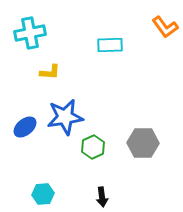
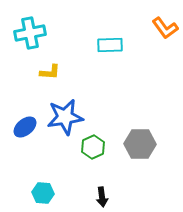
orange L-shape: moved 1 px down
gray hexagon: moved 3 px left, 1 px down
cyan hexagon: moved 1 px up; rotated 10 degrees clockwise
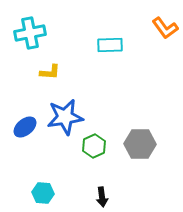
green hexagon: moved 1 px right, 1 px up
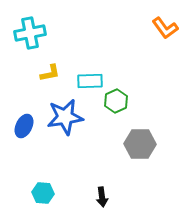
cyan rectangle: moved 20 px left, 36 px down
yellow L-shape: moved 1 px down; rotated 15 degrees counterclockwise
blue ellipse: moved 1 px left, 1 px up; rotated 25 degrees counterclockwise
green hexagon: moved 22 px right, 45 px up
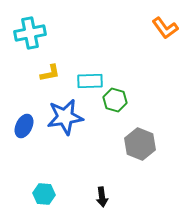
green hexagon: moved 1 px left, 1 px up; rotated 20 degrees counterclockwise
gray hexagon: rotated 20 degrees clockwise
cyan hexagon: moved 1 px right, 1 px down
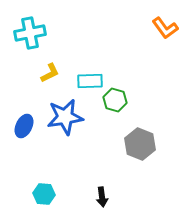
yellow L-shape: rotated 15 degrees counterclockwise
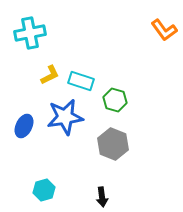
orange L-shape: moved 1 px left, 2 px down
yellow L-shape: moved 2 px down
cyan rectangle: moved 9 px left; rotated 20 degrees clockwise
gray hexagon: moved 27 px left
cyan hexagon: moved 4 px up; rotated 20 degrees counterclockwise
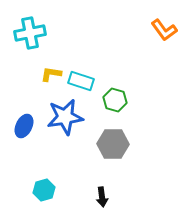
yellow L-shape: moved 1 px right, 1 px up; rotated 145 degrees counterclockwise
gray hexagon: rotated 20 degrees counterclockwise
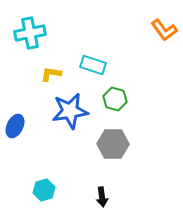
cyan rectangle: moved 12 px right, 16 px up
green hexagon: moved 1 px up
blue star: moved 5 px right, 6 px up
blue ellipse: moved 9 px left
